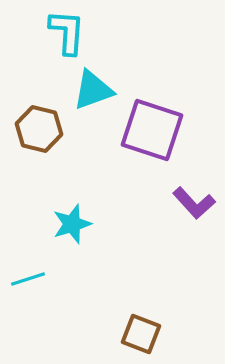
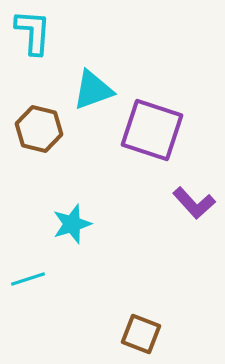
cyan L-shape: moved 34 px left
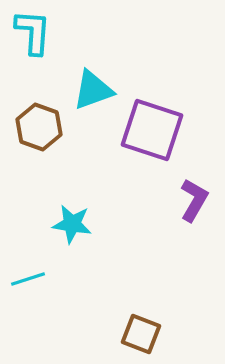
brown hexagon: moved 2 px up; rotated 6 degrees clockwise
purple L-shape: moved 3 px up; rotated 108 degrees counterclockwise
cyan star: rotated 27 degrees clockwise
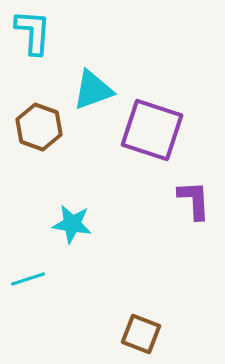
purple L-shape: rotated 33 degrees counterclockwise
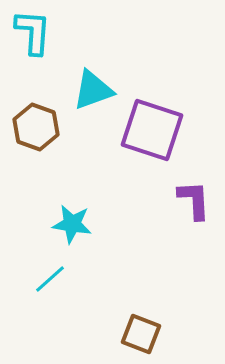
brown hexagon: moved 3 px left
cyan line: moved 22 px right; rotated 24 degrees counterclockwise
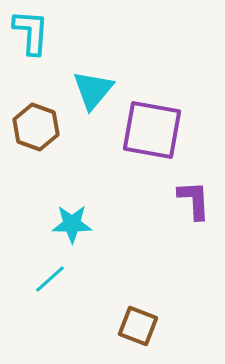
cyan L-shape: moved 2 px left
cyan triangle: rotated 30 degrees counterclockwise
purple square: rotated 8 degrees counterclockwise
cyan star: rotated 9 degrees counterclockwise
brown square: moved 3 px left, 8 px up
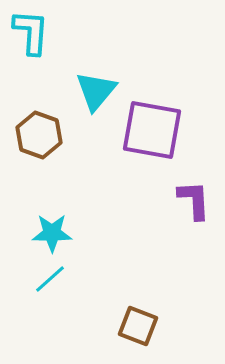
cyan triangle: moved 3 px right, 1 px down
brown hexagon: moved 3 px right, 8 px down
cyan star: moved 20 px left, 9 px down
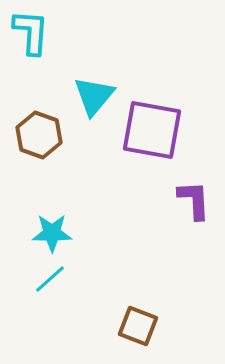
cyan triangle: moved 2 px left, 5 px down
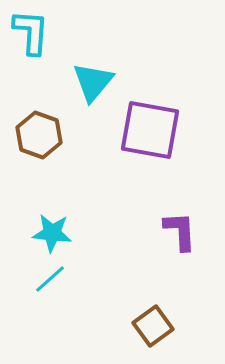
cyan triangle: moved 1 px left, 14 px up
purple square: moved 2 px left
purple L-shape: moved 14 px left, 31 px down
cyan star: rotated 6 degrees clockwise
brown square: moved 15 px right; rotated 33 degrees clockwise
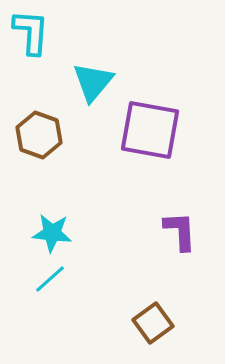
brown square: moved 3 px up
